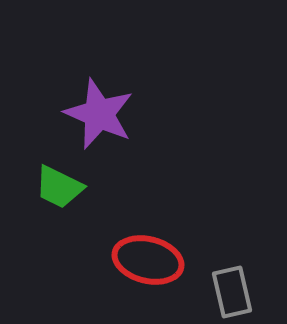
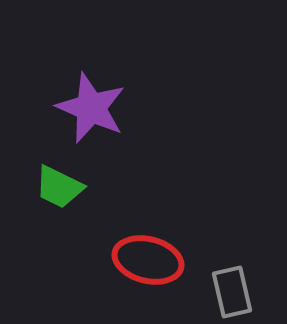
purple star: moved 8 px left, 6 px up
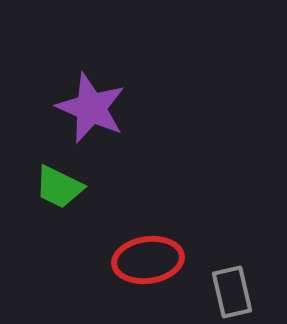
red ellipse: rotated 22 degrees counterclockwise
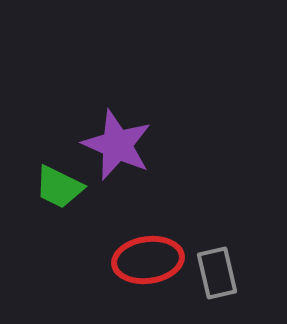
purple star: moved 26 px right, 37 px down
gray rectangle: moved 15 px left, 19 px up
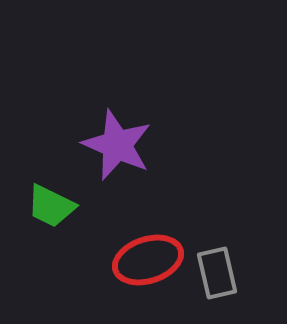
green trapezoid: moved 8 px left, 19 px down
red ellipse: rotated 10 degrees counterclockwise
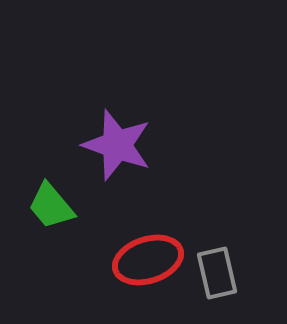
purple star: rotated 4 degrees counterclockwise
green trapezoid: rotated 24 degrees clockwise
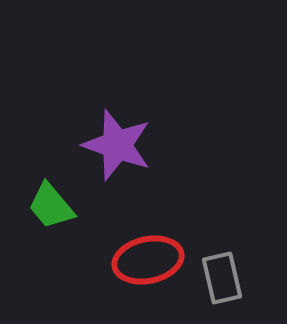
red ellipse: rotated 6 degrees clockwise
gray rectangle: moved 5 px right, 5 px down
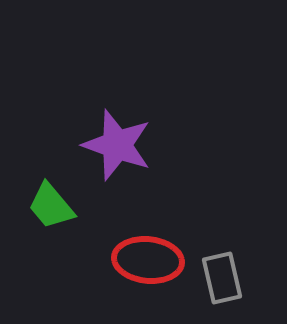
red ellipse: rotated 18 degrees clockwise
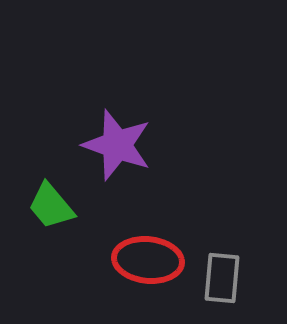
gray rectangle: rotated 18 degrees clockwise
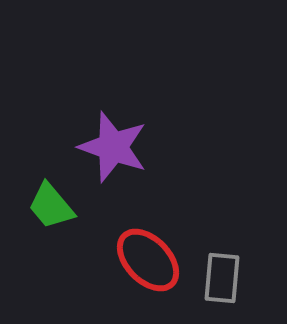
purple star: moved 4 px left, 2 px down
red ellipse: rotated 40 degrees clockwise
